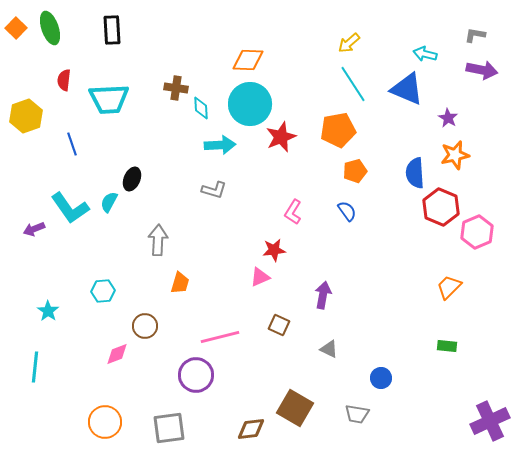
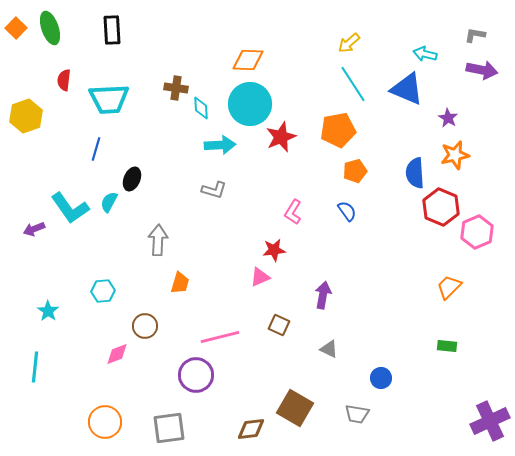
blue line at (72, 144): moved 24 px right, 5 px down; rotated 35 degrees clockwise
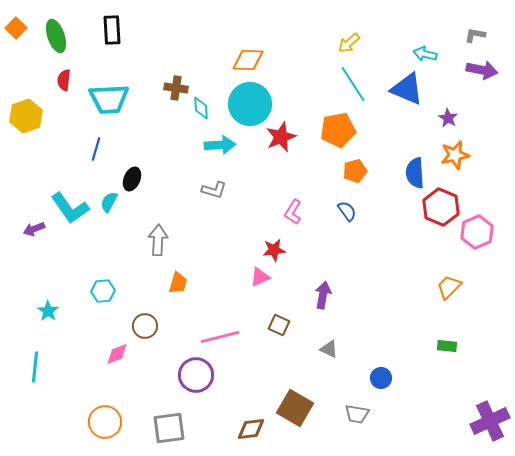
green ellipse at (50, 28): moved 6 px right, 8 px down
orange trapezoid at (180, 283): moved 2 px left
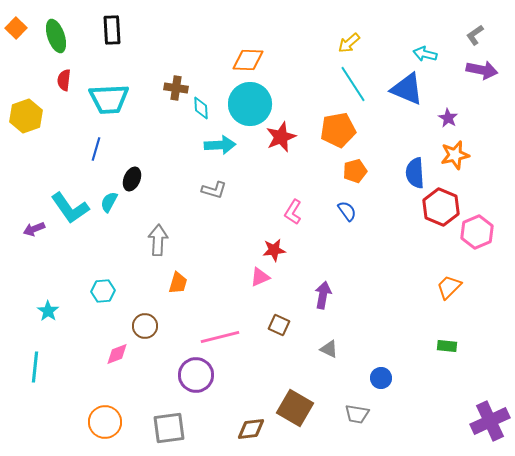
gray L-shape at (475, 35): rotated 45 degrees counterclockwise
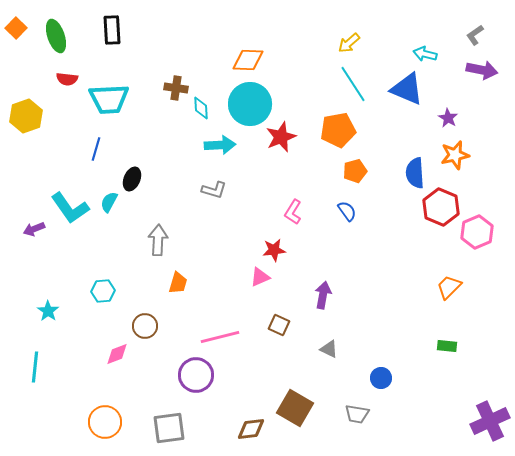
red semicircle at (64, 80): moved 3 px right, 1 px up; rotated 90 degrees counterclockwise
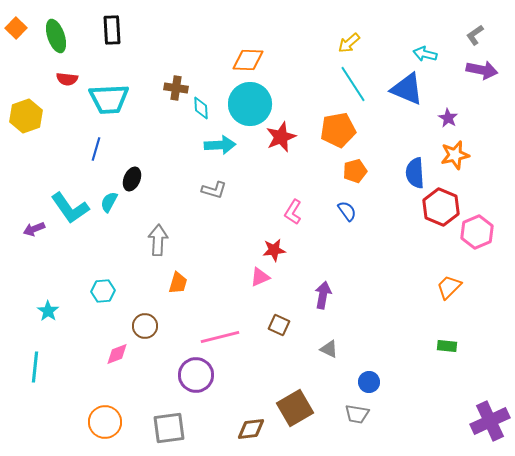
blue circle at (381, 378): moved 12 px left, 4 px down
brown square at (295, 408): rotated 30 degrees clockwise
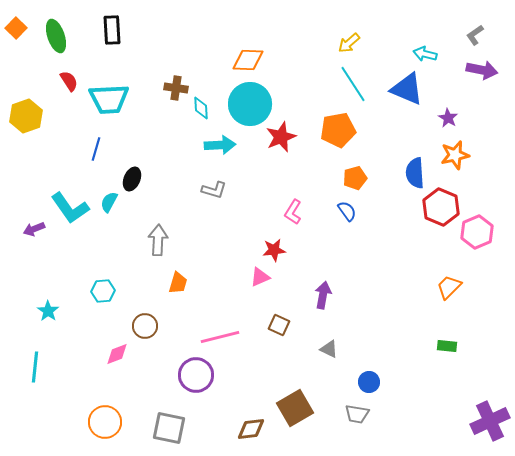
red semicircle at (67, 79): moved 2 px right, 2 px down; rotated 130 degrees counterclockwise
orange pentagon at (355, 171): moved 7 px down
gray square at (169, 428): rotated 20 degrees clockwise
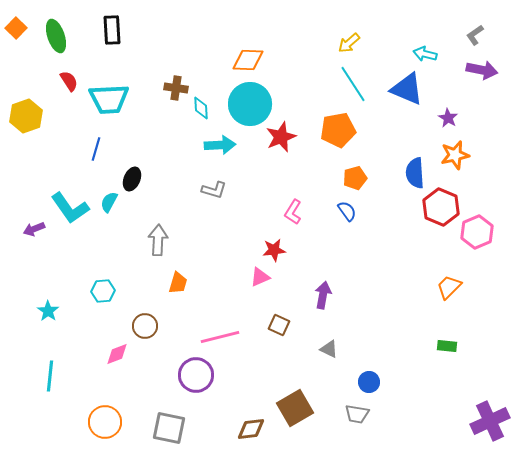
cyan line at (35, 367): moved 15 px right, 9 px down
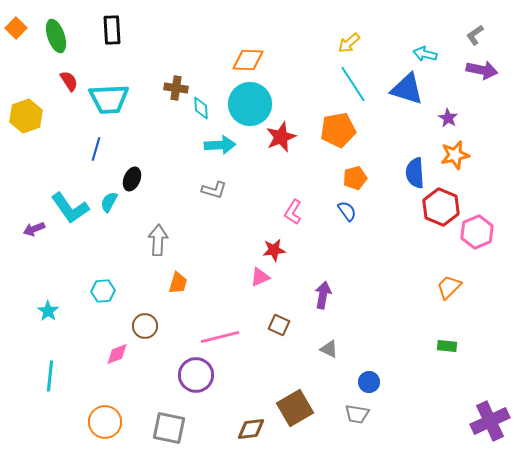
blue triangle at (407, 89): rotated 6 degrees counterclockwise
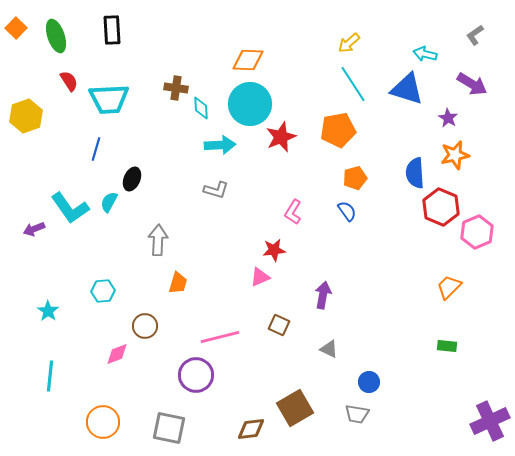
purple arrow at (482, 70): moved 10 px left, 14 px down; rotated 20 degrees clockwise
gray L-shape at (214, 190): moved 2 px right
orange circle at (105, 422): moved 2 px left
